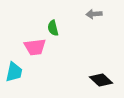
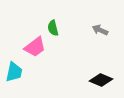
gray arrow: moved 6 px right, 16 px down; rotated 28 degrees clockwise
pink trapezoid: rotated 30 degrees counterclockwise
black diamond: rotated 20 degrees counterclockwise
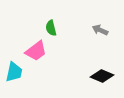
green semicircle: moved 2 px left
pink trapezoid: moved 1 px right, 4 px down
black diamond: moved 1 px right, 4 px up
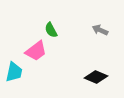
green semicircle: moved 2 px down; rotated 14 degrees counterclockwise
black diamond: moved 6 px left, 1 px down
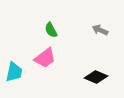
pink trapezoid: moved 9 px right, 7 px down
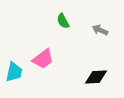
green semicircle: moved 12 px right, 9 px up
pink trapezoid: moved 2 px left, 1 px down
black diamond: rotated 25 degrees counterclockwise
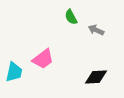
green semicircle: moved 8 px right, 4 px up
gray arrow: moved 4 px left
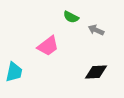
green semicircle: rotated 35 degrees counterclockwise
pink trapezoid: moved 5 px right, 13 px up
black diamond: moved 5 px up
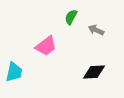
green semicircle: rotated 91 degrees clockwise
pink trapezoid: moved 2 px left
black diamond: moved 2 px left
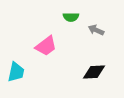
green semicircle: rotated 119 degrees counterclockwise
cyan trapezoid: moved 2 px right
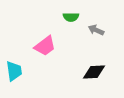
pink trapezoid: moved 1 px left
cyan trapezoid: moved 2 px left, 1 px up; rotated 20 degrees counterclockwise
